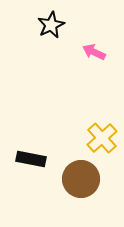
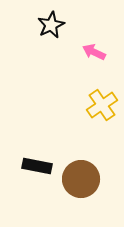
yellow cross: moved 33 px up; rotated 8 degrees clockwise
black rectangle: moved 6 px right, 7 px down
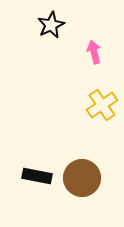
pink arrow: rotated 50 degrees clockwise
black rectangle: moved 10 px down
brown circle: moved 1 px right, 1 px up
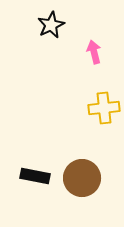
yellow cross: moved 2 px right, 3 px down; rotated 28 degrees clockwise
black rectangle: moved 2 px left
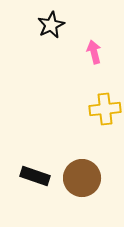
yellow cross: moved 1 px right, 1 px down
black rectangle: rotated 8 degrees clockwise
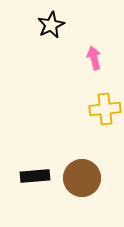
pink arrow: moved 6 px down
black rectangle: rotated 24 degrees counterclockwise
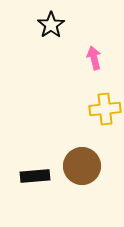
black star: rotated 8 degrees counterclockwise
brown circle: moved 12 px up
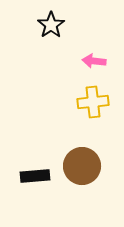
pink arrow: moved 3 px down; rotated 70 degrees counterclockwise
yellow cross: moved 12 px left, 7 px up
